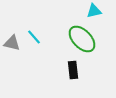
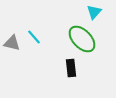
cyan triangle: moved 1 px down; rotated 35 degrees counterclockwise
black rectangle: moved 2 px left, 2 px up
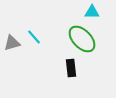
cyan triangle: moved 2 px left; rotated 49 degrees clockwise
gray triangle: rotated 30 degrees counterclockwise
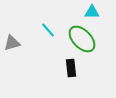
cyan line: moved 14 px right, 7 px up
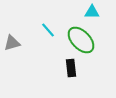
green ellipse: moved 1 px left, 1 px down
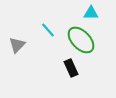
cyan triangle: moved 1 px left, 1 px down
gray triangle: moved 5 px right, 2 px down; rotated 30 degrees counterclockwise
black rectangle: rotated 18 degrees counterclockwise
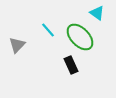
cyan triangle: moved 6 px right; rotated 35 degrees clockwise
green ellipse: moved 1 px left, 3 px up
black rectangle: moved 3 px up
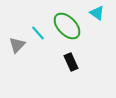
cyan line: moved 10 px left, 3 px down
green ellipse: moved 13 px left, 11 px up
black rectangle: moved 3 px up
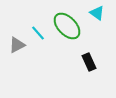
gray triangle: rotated 18 degrees clockwise
black rectangle: moved 18 px right
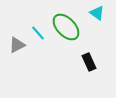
green ellipse: moved 1 px left, 1 px down
